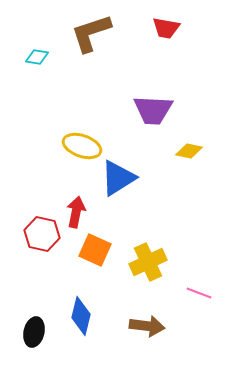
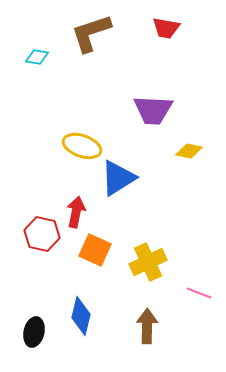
brown arrow: rotated 96 degrees counterclockwise
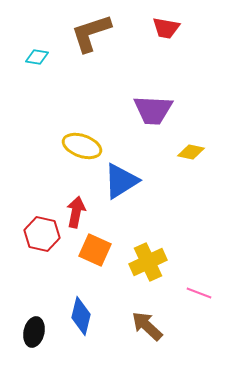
yellow diamond: moved 2 px right, 1 px down
blue triangle: moved 3 px right, 3 px down
brown arrow: rotated 48 degrees counterclockwise
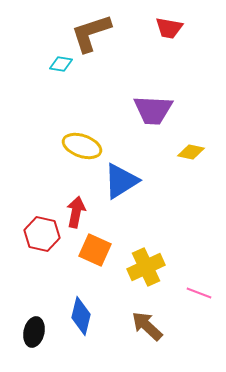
red trapezoid: moved 3 px right
cyan diamond: moved 24 px right, 7 px down
yellow cross: moved 2 px left, 5 px down
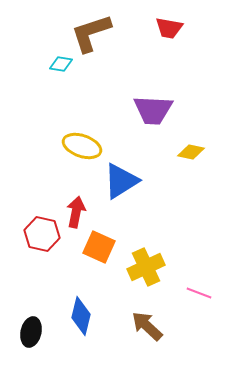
orange square: moved 4 px right, 3 px up
black ellipse: moved 3 px left
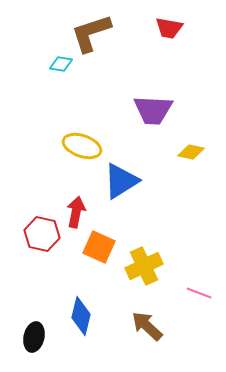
yellow cross: moved 2 px left, 1 px up
black ellipse: moved 3 px right, 5 px down
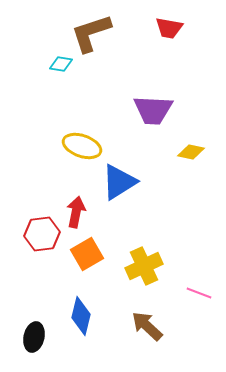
blue triangle: moved 2 px left, 1 px down
red hexagon: rotated 20 degrees counterclockwise
orange square: moved 12 px left, 7 px down; rotated 36 degrees clockwise
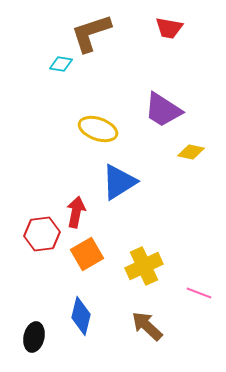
purple trapezoid: moved 10 px right; rotated 30 degrees clockwise
yellow ellipse: moved 16 px right, 17 px up
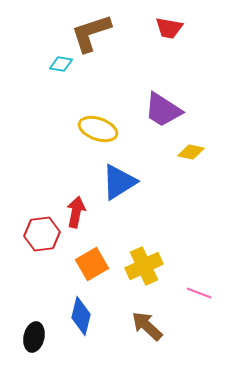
orange square: moved 5 px right, 10 px down
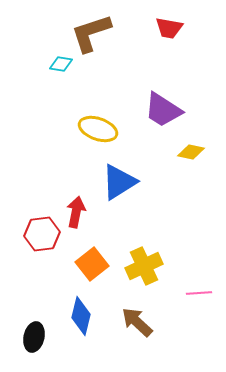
orange square: rotated 8 degrees counterclockwise
pink line: rotated 25 degrees counterclockwise
brown arrow: moved 10 px left, 4 px up
